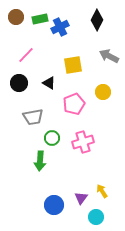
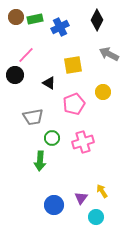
green rectangle: moved 5 px left
gray arrow: moved 2 px up
black circle: moved 4 px left, 8 px up
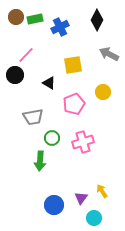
cyan circle: moved 2 px left, 1 px down
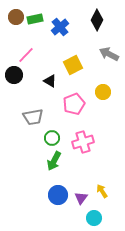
blue cross: rotated 12 degrees counterclockwise
yellow square: rotated 18 degrees counterclockwise
black circle: moved 1 px left
black triangle: moved 1 px right, 2 px up
green arrow: moved 14 px right; rotated 24 degrees clockwise
blue circle: moved 4 px right, 10 px up
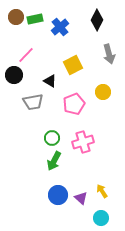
gray arrow: rotated 132 degrees counterclockwise
gray trapezoid: moved 15 px up
purple triangle: rotated 24 degrees counterclockwise
cyan circle: moved 7 px right
